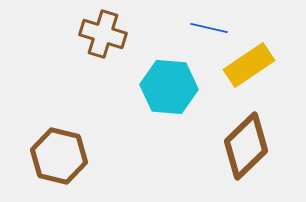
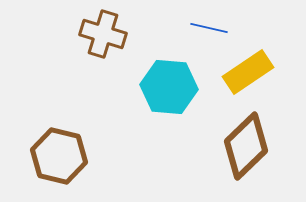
yellow rectangle: moved 1 px left, 7 px down
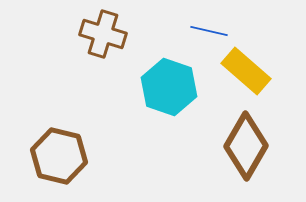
blue line: moved 3 px down
yellow rectangle: moved 2 px left, 1 px up; rotated 75 degrees clockwise
cyan hexagon: rotated 14 degrees clockwise
brown diamond: rotated 16 degrees counterclockwise
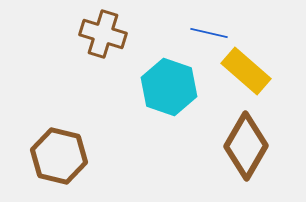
blue line: moved 2 px down
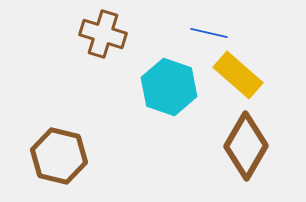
yellow rectangle: moved 8 px left, 4 px down
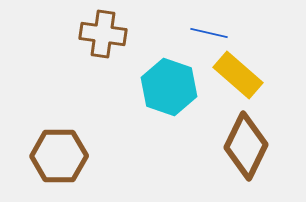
brown cross: rotated 9 degrees counterclockwise
brown diamond: rotated 4 degrees counterclockwise
brown hexagon: rotated 14 degrees counterclockwise
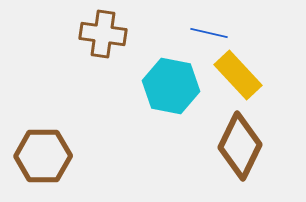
yellow rectangle: rotated 6 degrees clockwise
cyan hexagon: moved 2 px right, 1 px up; rotated 8 degrees counterclockwise
brown diamond: moved 6 px left
brown hexagon: moved 16 px left
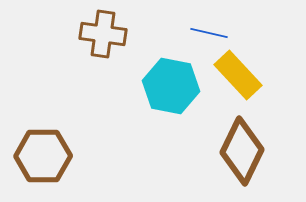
brown diamond: moved 2 px right, 5 px down
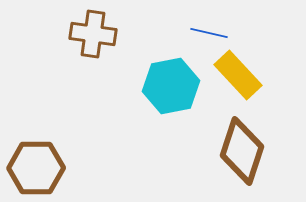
brown cross: moved 10 px left
cyan hexagon: rotated 22 degrees counterclockwise
brown diamond: rotated 8 degrees counterclockwise
brown hexagon: moved 7 px left, 12 px down
